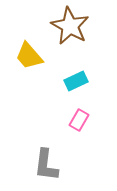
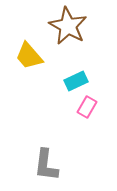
brown star: moved 2 px left
pink rectangle: moved 8 px right, 13 px up
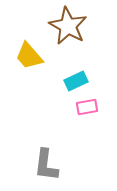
pink rectangle: rotated 50 degrees clockwise
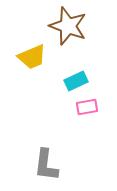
brown star: rotated 9 degrees counterclockwise
yellow trapezoid: moved 3 px right, 1 px down; rotated 72 degrees counterclockwise
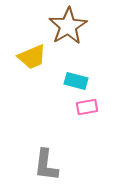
brown star: rotated 21 degrees clockwise
cyan rectangle: rotated 40 degrees clockwise
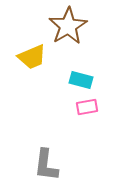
cyan rectangle: moved 5 px right, 1 px up
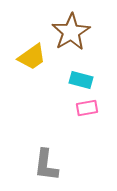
brown star: moved 3 px right, 6 px down
yellow trapezoid: rotated 12 degrees counterclockwise
pink rectangle: moved 1 px down
